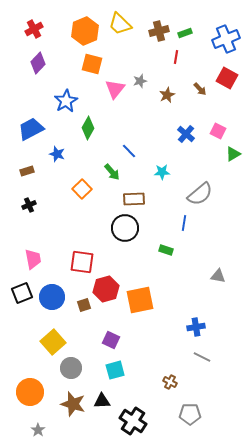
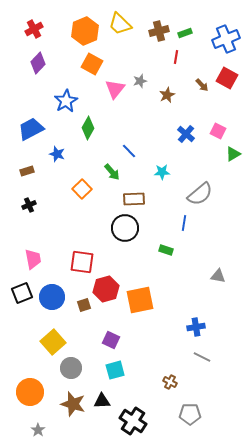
orange square at (92, 64): rotated 15 degrees clockwise
brown arrow at (200, 89): moved 2 px right, 4 px up
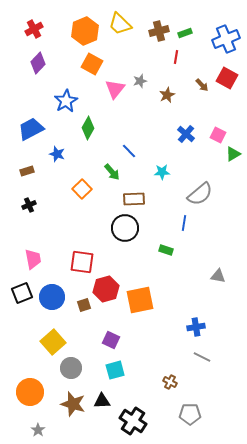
pink square at (218, 131): moved 4 px down
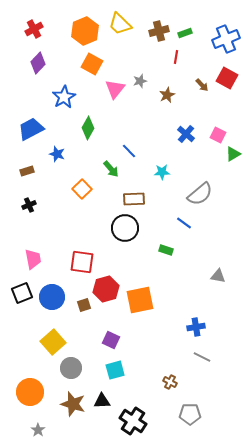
blue star at (66, 101): moved 2 px left, 4 px up
green arrow at (112, 172): moved 1 px left, 3 px up
blue line at (184, 223): rotated 63 degrees counterclockwise
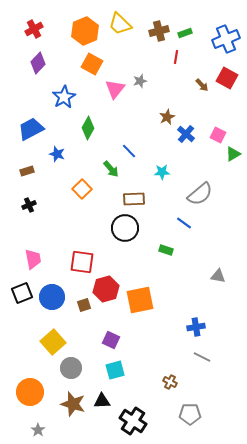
brown star at (167, 95): moved 22 px down
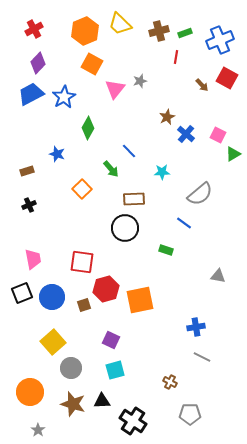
blue cross at (226, 39): moved 6 px left, 1 px down
blue trapezoid at (31, 129): moved 35 px up
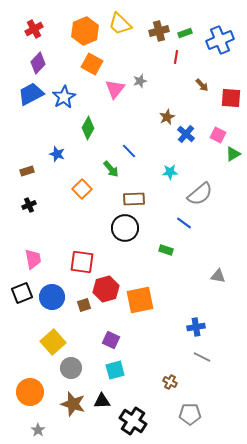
red square at (227, 78): moved 4 px right, 20 px down; rotated 25 degrees counterclockwise
cyan star at (162, 172): moved 8 px right
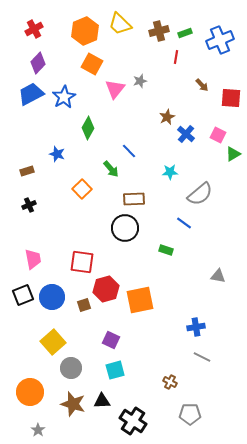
black square at (22, 293): moved 1 px right, 2 px down
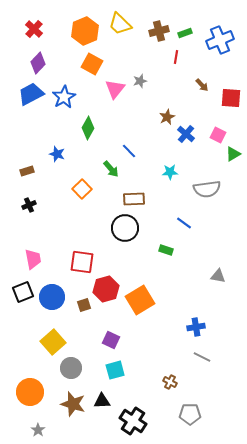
red cross at (34, 29): rotated 18 degrees counterclockwise
gray semicircle at (200, 194): moved 7 px right, 5 px up; rotated 32 degrees clockwise
black square at (23, 295): moved 3 px up
orange square at (140, 300): rotated 20 degrees counterclockwise
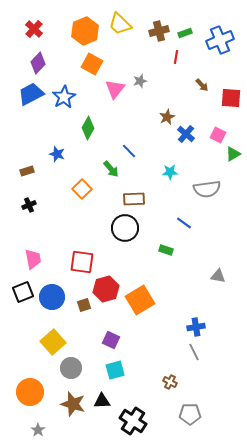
gray line at (202, 357): moved 8 px left, 5 px up; rotated 36 degrees clockwise
